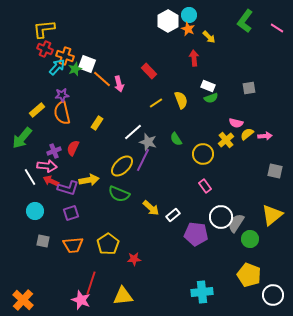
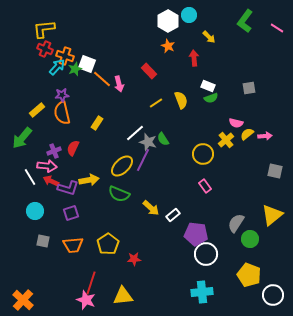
orange star at (188, 29): moved 20 px left, 17 px down
white line at (133, 132): moved 2 px right, 1 px down
green semicircle at (176, 139): moved 13 px left
white circle at (221, 217): moved 15 px left, 37 px down
pink star at (81, 300): moved 5 px right
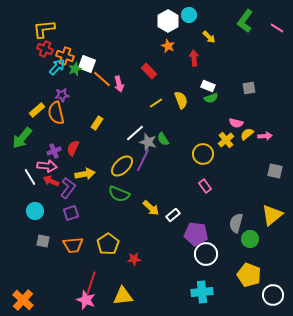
orange semicircle at (62, 113): moved 6 px left
yellow arrow at (89, 180): moved 4 px left, 6 px up
purple L-shape at (68, 188): rotated 70 degrees counterclockwise
gray semicircle at (236, 223): rotated 18 degrees counterclockwise
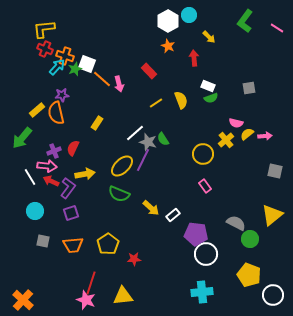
gray semicircle at (236, 223): rotated 102 degrees clockwise
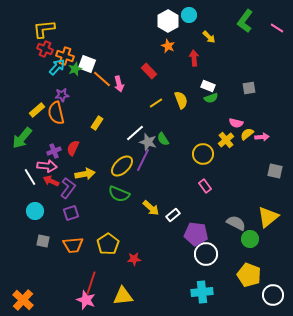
pink arrow at (265, 136): moved 3 px left, 1 px down
yellow triangle at (272, 215): moved 4 px left, 2 px down
